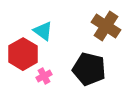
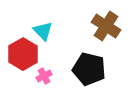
cyan triangle: rotated 10 degrees clockwise
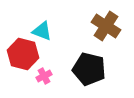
cyan triangle: moved 1 px left; rotated 25 degrees counterclockwise
red hexagon: rotated 16 degrees counterclockwise
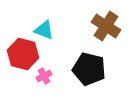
cyan triangle: moved 2 px right, 1 px up
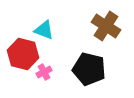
pink cross: moved 4 px up
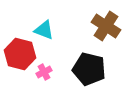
red hexagon: moved 3 px left
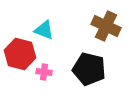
brown cross: rotated 8 degrees counterclockwise
pink cross: rotated 35 degrees clockwise
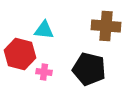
brown cross: rotated 20 degrees counterclockwise
cyan triangle: rotated 15 degrees counterclockwise
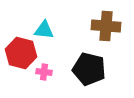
red hexagon: moved 1 px right, 1 px up
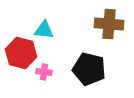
brown cross: moved 3 px right, 2 px up
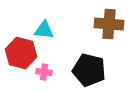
black pentagon: moved 1 px down
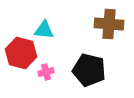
pink cross: moved 2 px right; rotated 21 degrees counterclockwise
